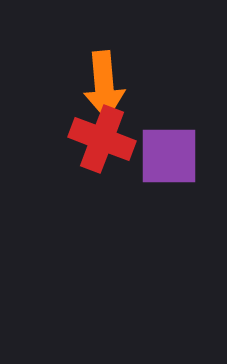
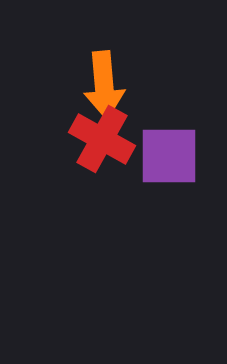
red cross: rotated 8 degrees clockwise
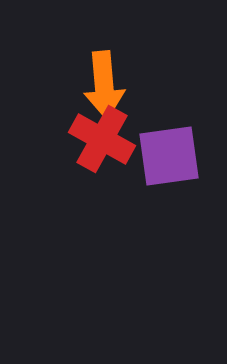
purple square: rotated 8 degrees counterclockwise
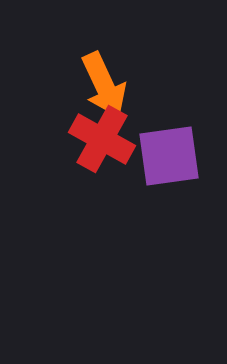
orange arrow: rotated 20 degrees counterclockwise
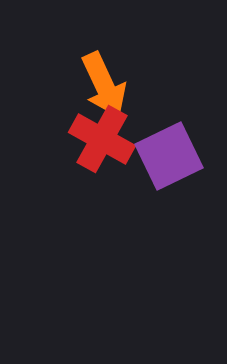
purple square: rotated 18 degrees counterclockwise
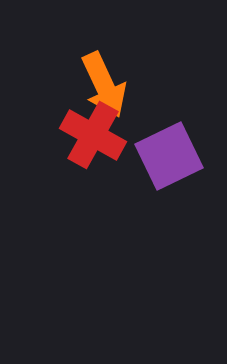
red cross: moved 9 px left, 4 px up
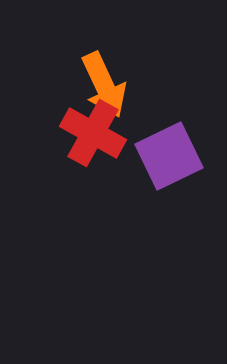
red cross: moved 2 px up
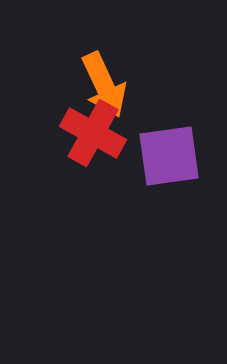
purple square: rotated 18 degrees clockwise
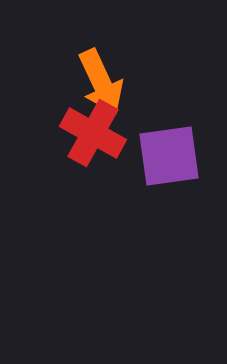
orange arrow: moved 3 px left, 3 px up
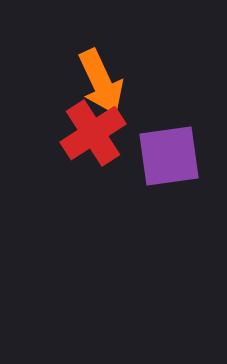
red cross: rotated 28 degrees clockwise
